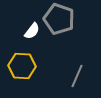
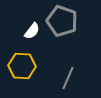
gray pentagon: moved 3 px right, 2 px down
gray line: moved 9 px left, 2 px down
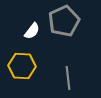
gray pentagon: moved 2 px right; rotated 28 degrees clockwise
gray line: rotated 30 degrees counterclockwise
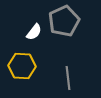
white semicircle: moved 2 px right, 1 px down
